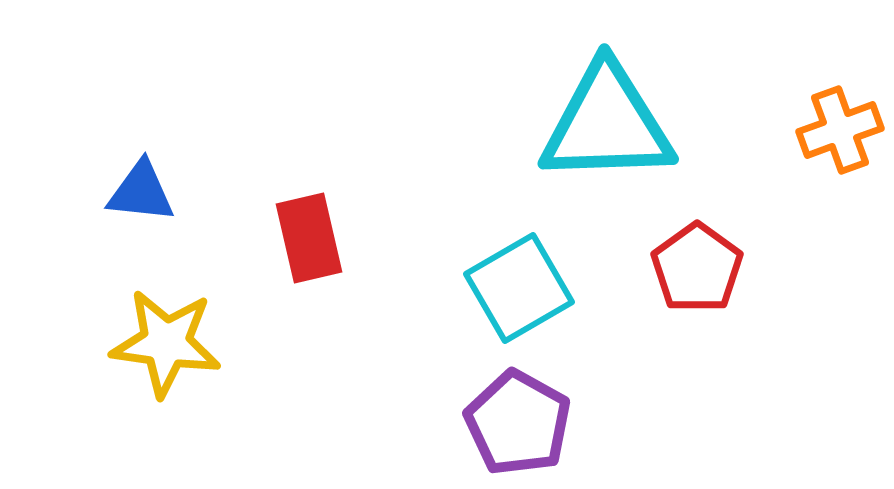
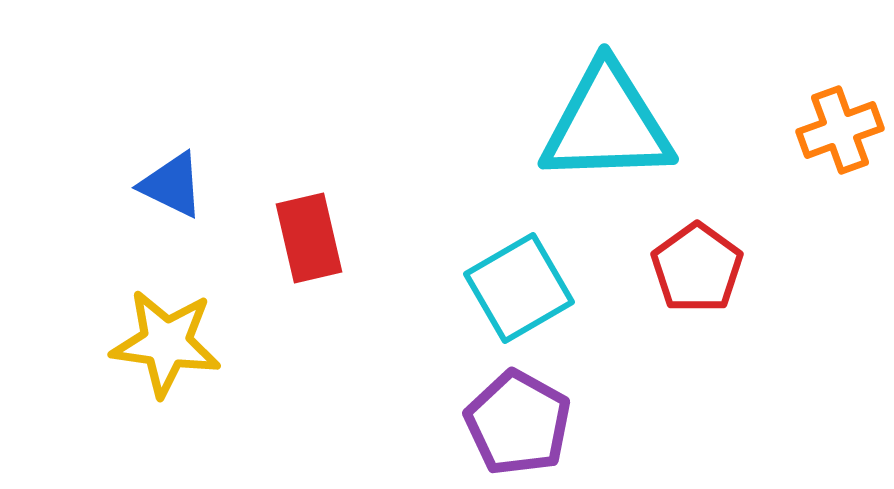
blue triangle: moved 31 px right, 7 px up; rotated 20 degrees clockwise
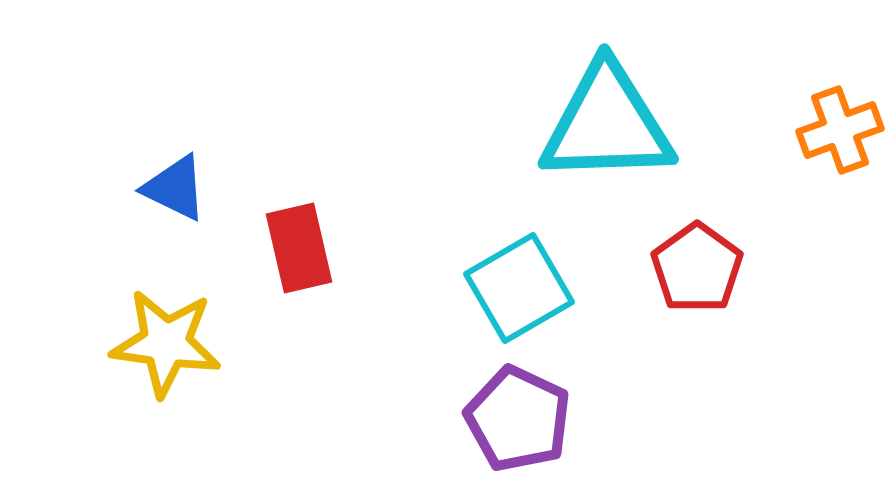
blue triangle: moved 3 px right, 3 px down
red rectangle: moved 10 px left, 10 px down
purple pentagon: moved 4 px up; rotated 4 degrees counterclockwise
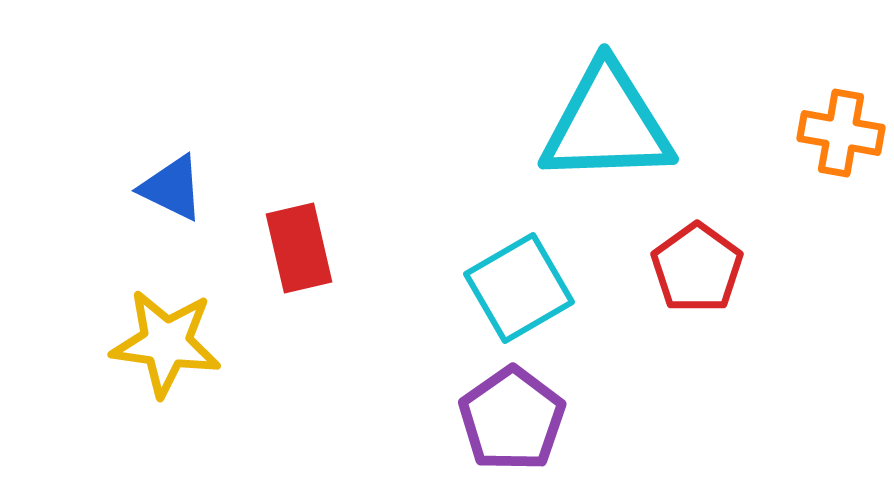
orange cross: moved 1 px right, 3 px down; rotated 30 degrees clockwise
blue triangle: moved 3 px left
purple pentagon: moved 6 px left; rotated 12 degrees clockwise
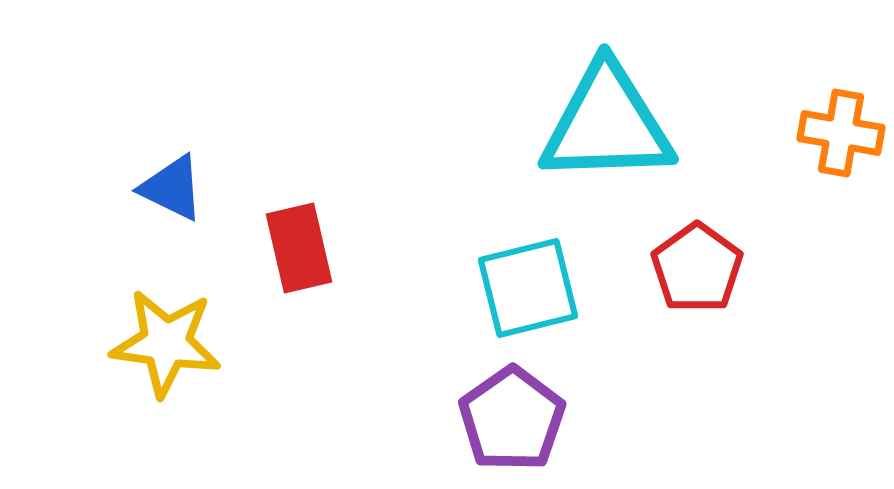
cyan square: moved 9 px right; rotated 16 degrees clockwise
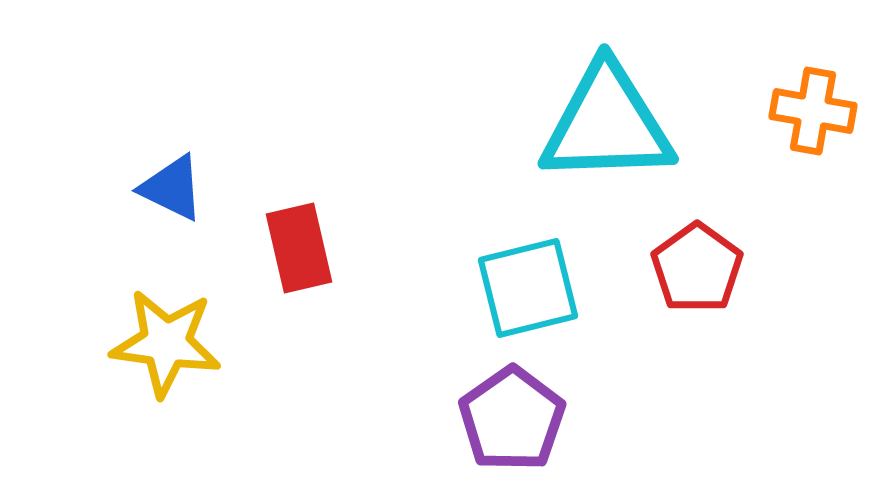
orange cross: moved 28 px left, 22 px up
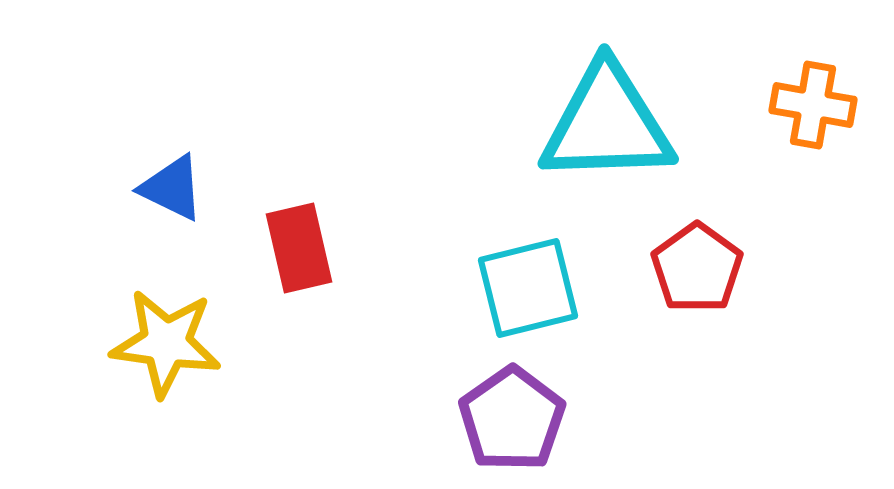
orange cross: moved 6 px up
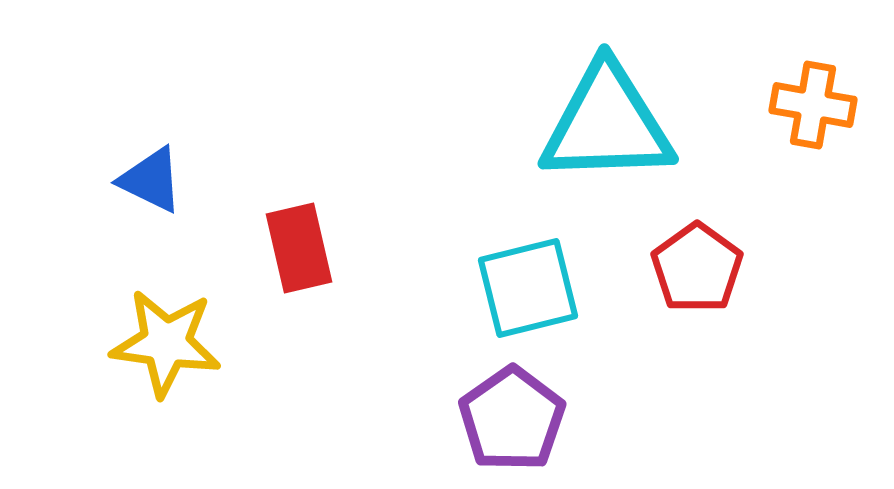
blue triangle: moved 21 px left, 8 px up
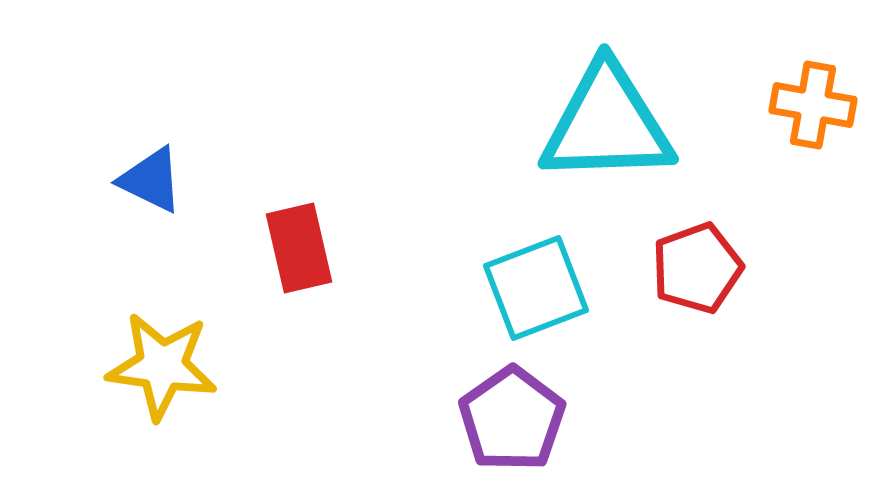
red pentagon: rotated 16 degrees clockwise
cyan square: moved 8 px right; rotated 7 degrees counterclockwise
yellow star: moved 4 px left, 23 px down
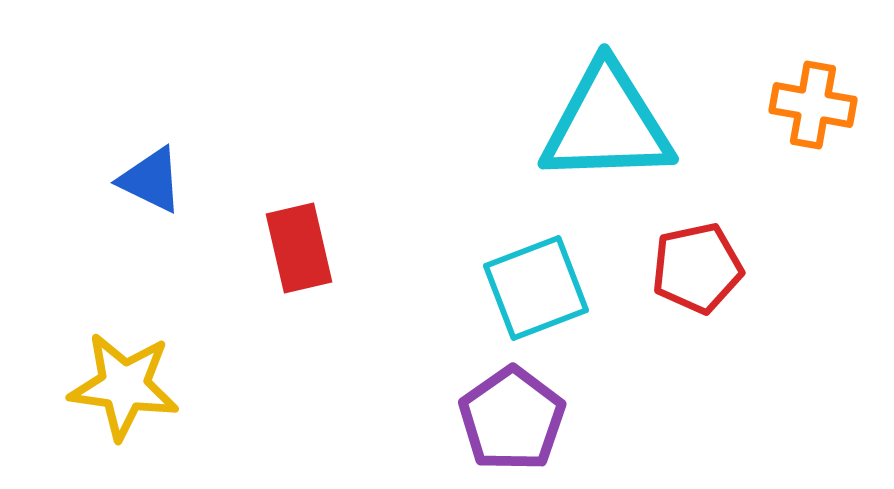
red pentagon: rotated 8 degrees clockwise
yellow star: moved 38 px left, 20 px down
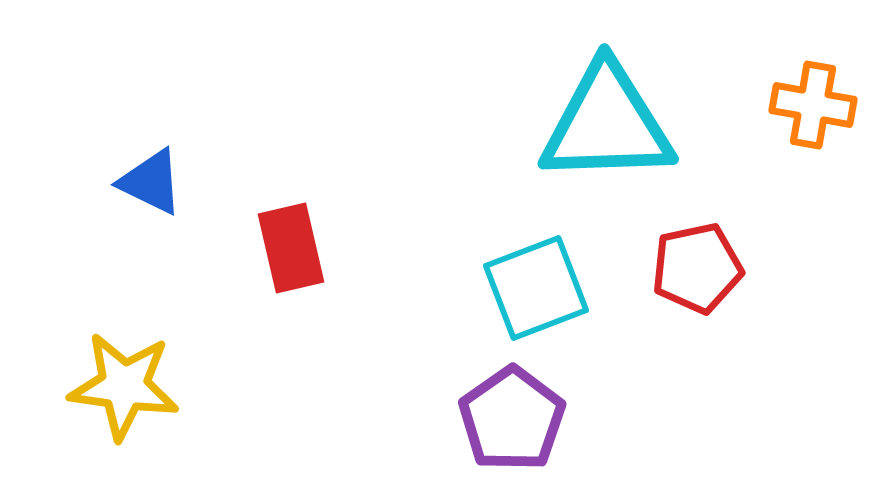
blue triangle: moved 2 px down
red rectangle: moved 8 px left
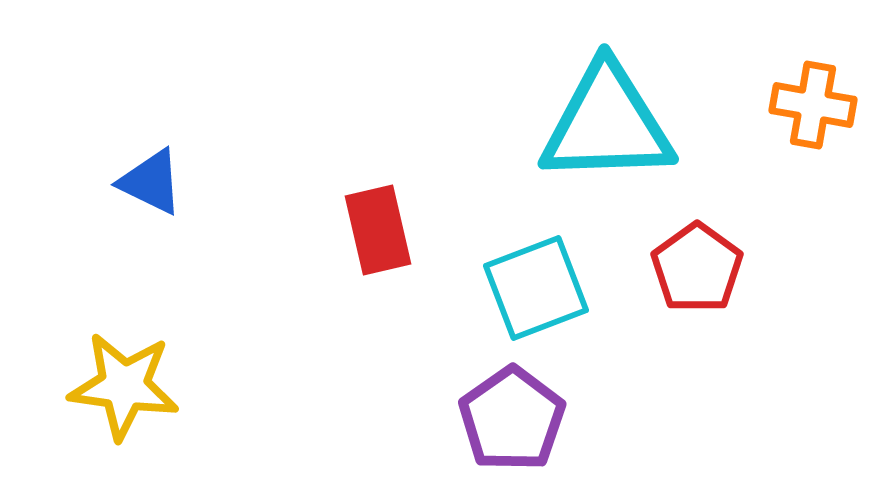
red rectangle: moved 87 px right, 18 px up
red pentagon: rotated 24 degrees counterclockwise
